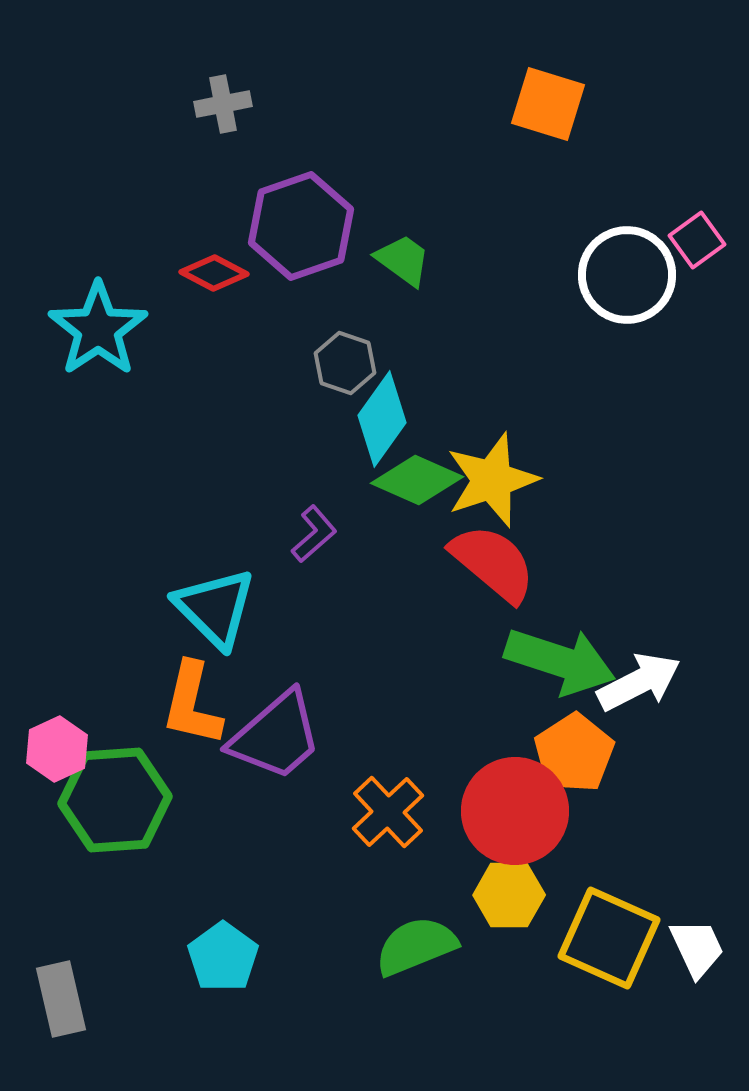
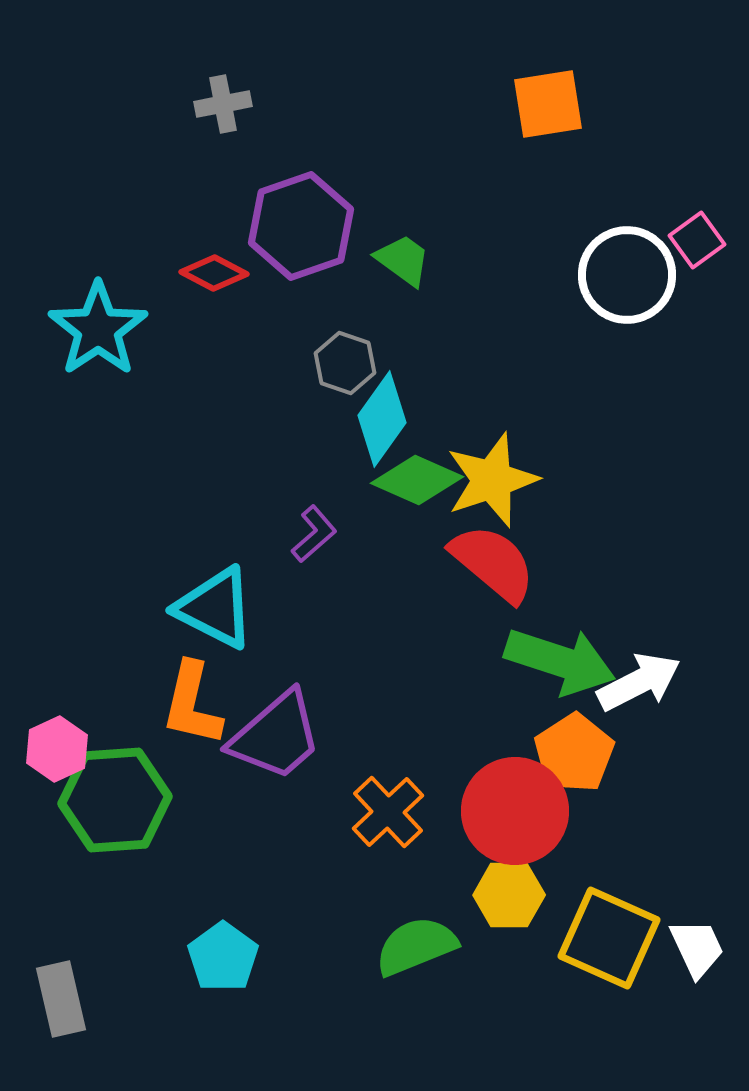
orange square: rotated 26 degrees counterclockwise
cyan triangle: rotated 18 degrees counterclockwise
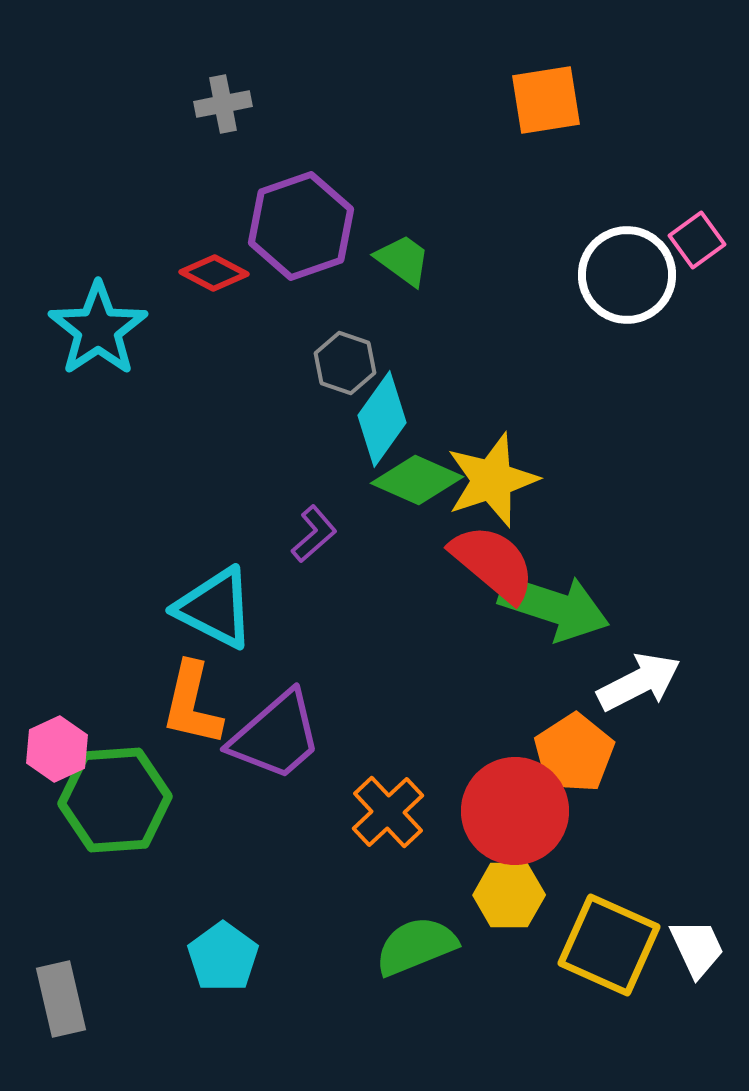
orange square: moved 2 px left, 4 px up
green arrow: moved 6 px left, 54 px up
yellow square: moved 7 px down
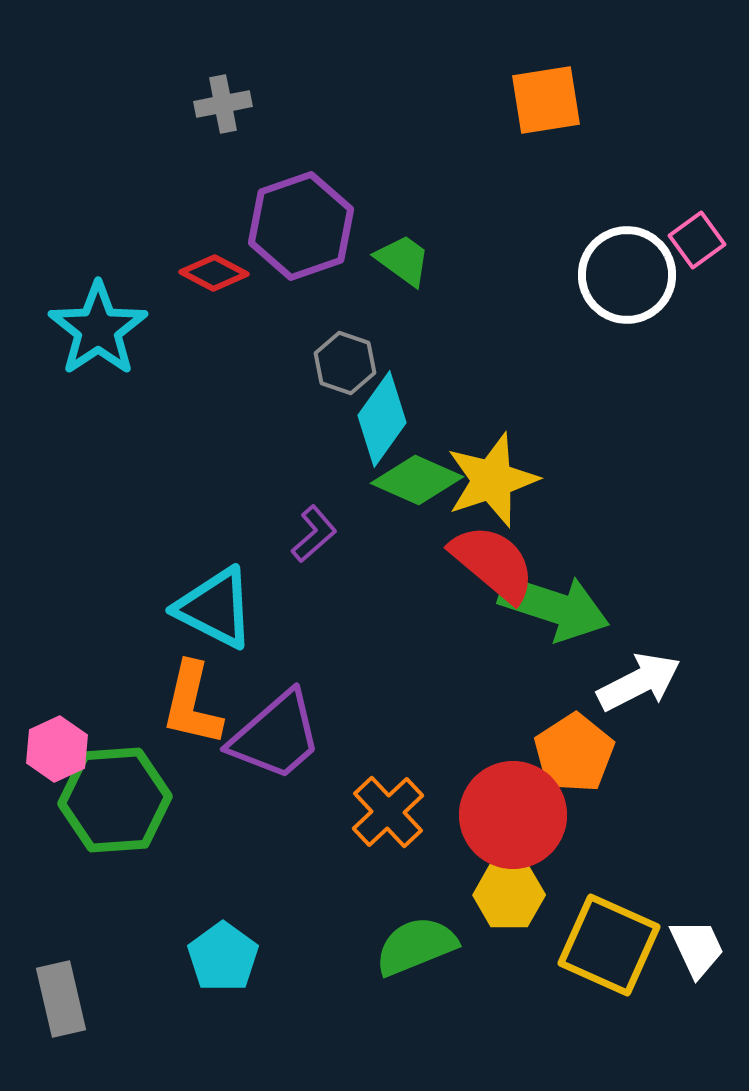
red circle: moved 2 px left, 4 px down
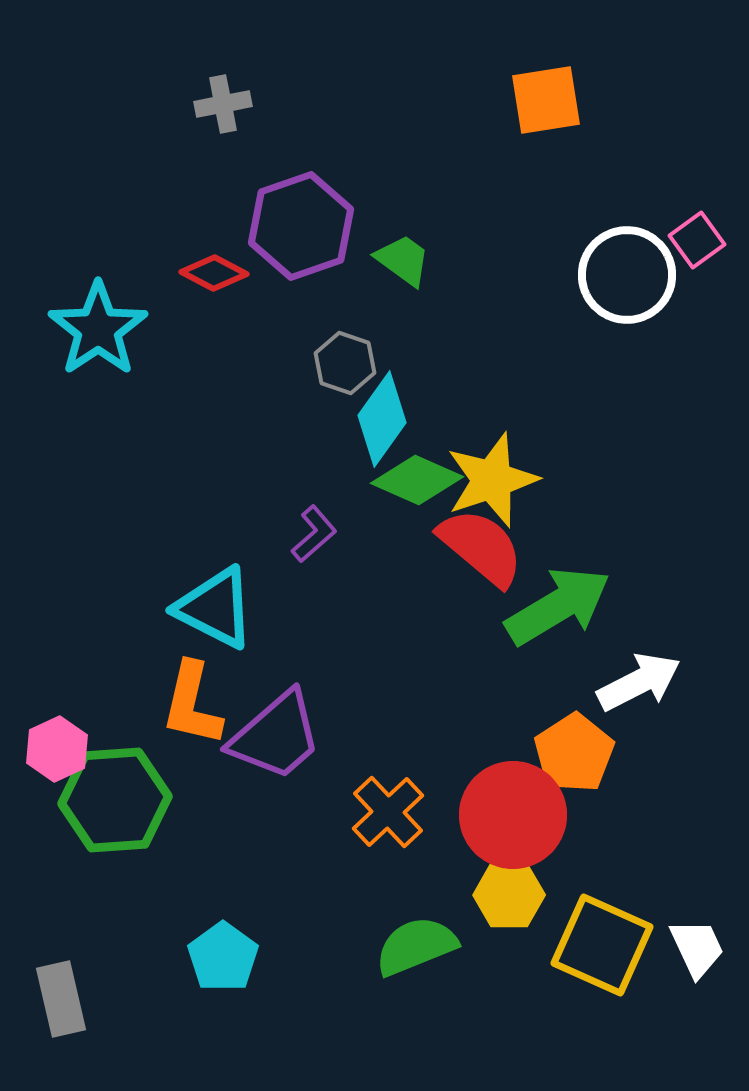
red semicircle: moved 12 px left, 16 px up
green arrow: moved 4 px right, 1 px up; rotated 49 degrees counterclockwise
yellow square: moved 7 px left
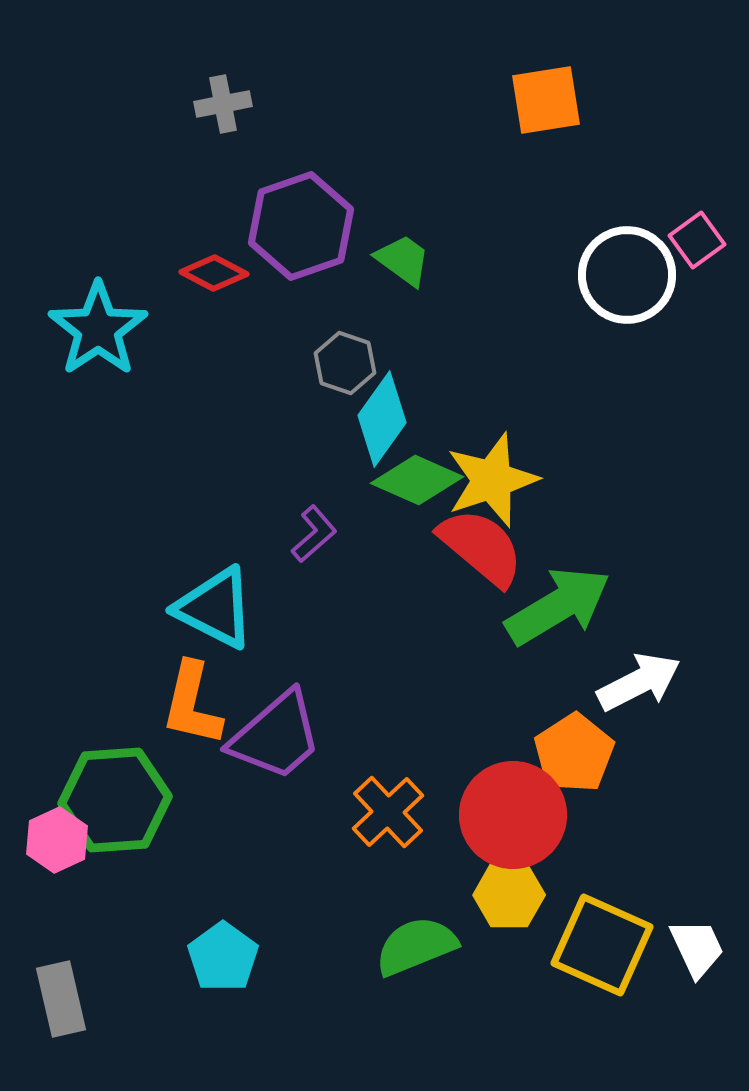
pink hexagon: moved 91 px down
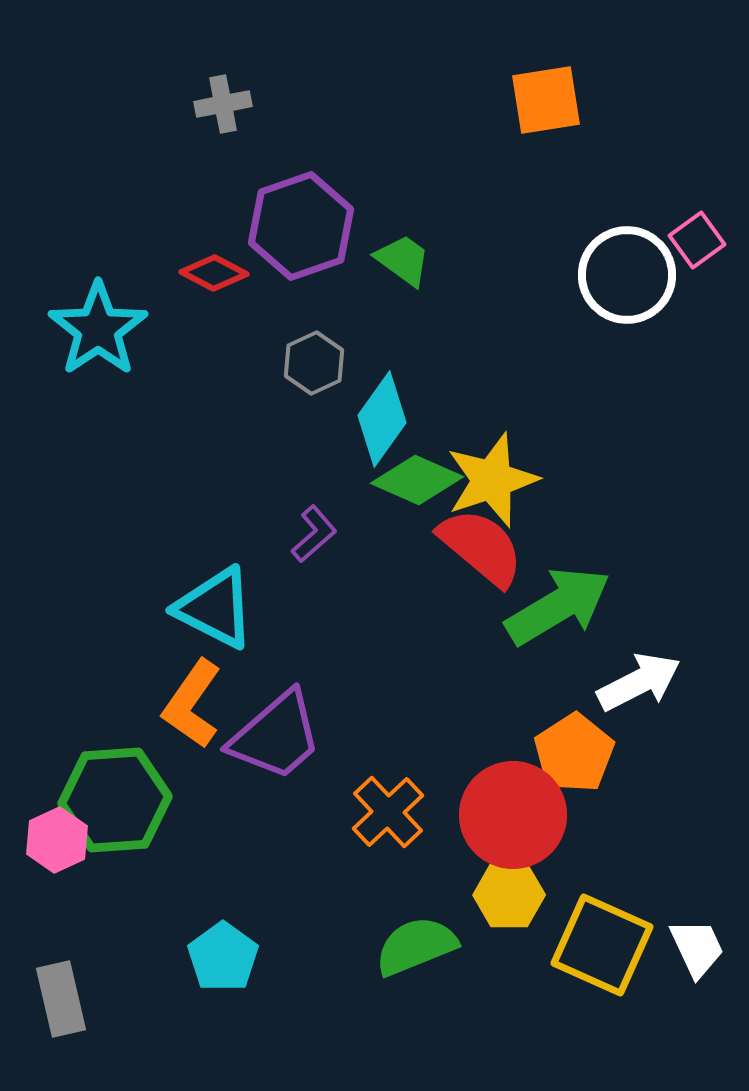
gray hexagon: moved 31 px left; rotated 16 degrees clockwise
orange L-shape: rotated 22 degrees clockwise
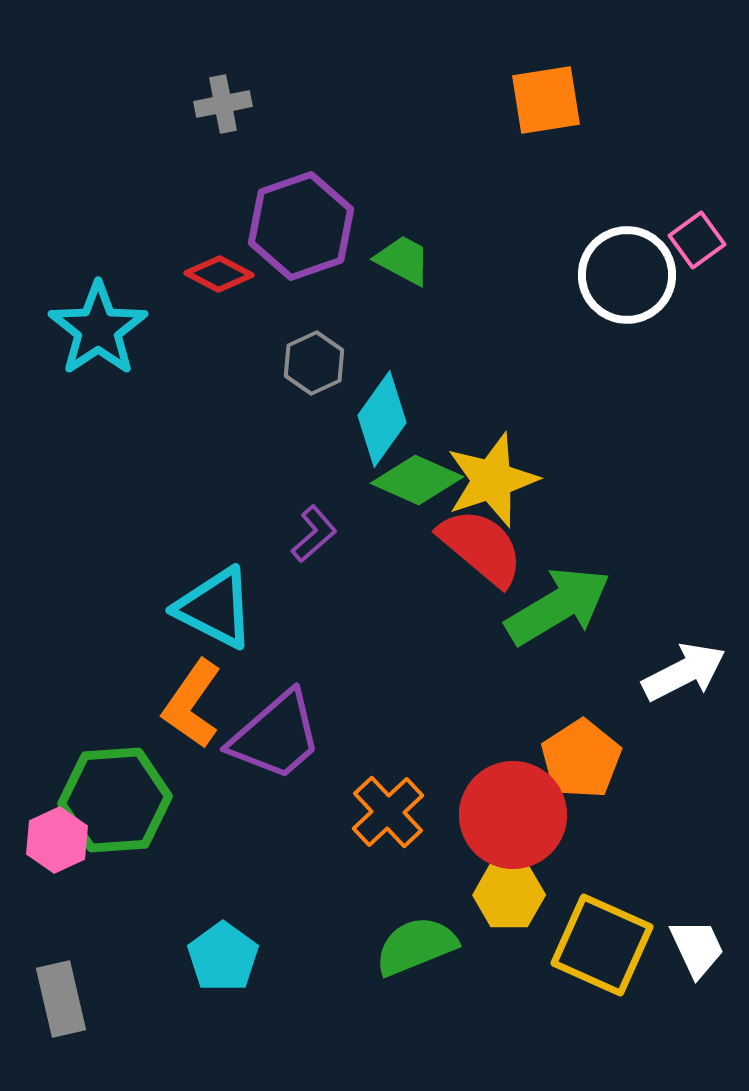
green trapezoid: rotated 8 degrees counterclockwise
red diamond: moved 5 px right, 1 px down
white arrow: moved 45 px right, 10 px up
orange pentagon: moved 7 px right, 6 px down
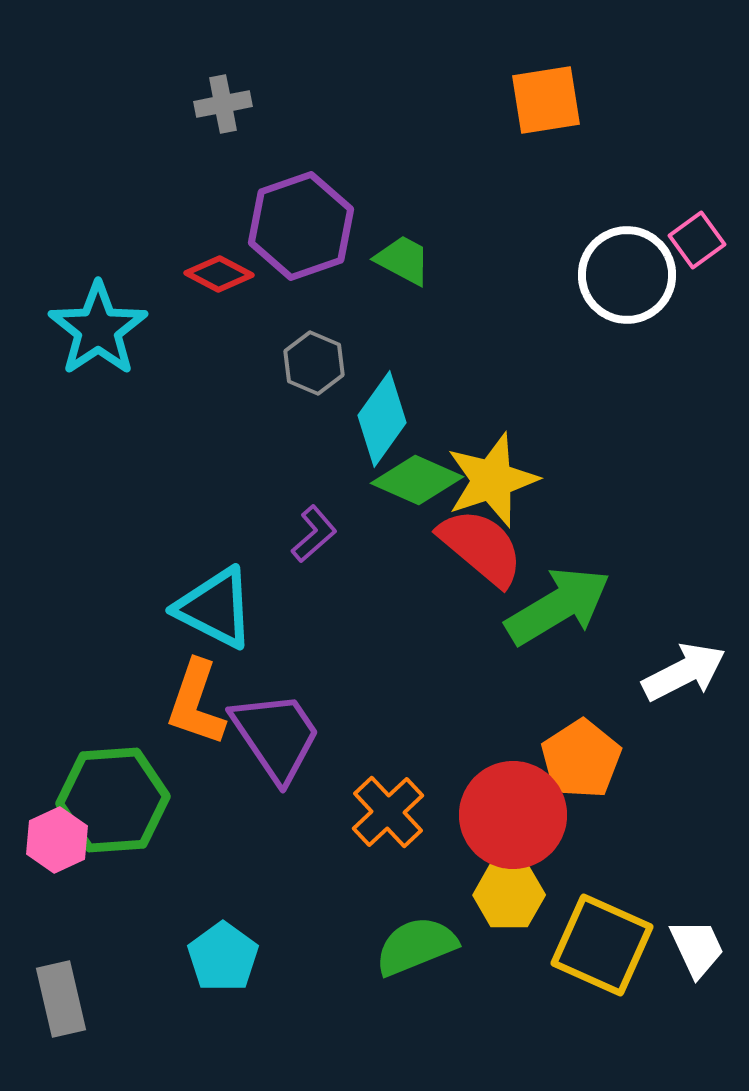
gray hexagon: rotated 12 degrees counterclockwise
orange L-shape: moved 4 px right, 1 px up; rotated 16 degrees counterclockwise
purple trapezoid: rotated 83 degrees counterclockwise
green hexagon: moved 2 px left
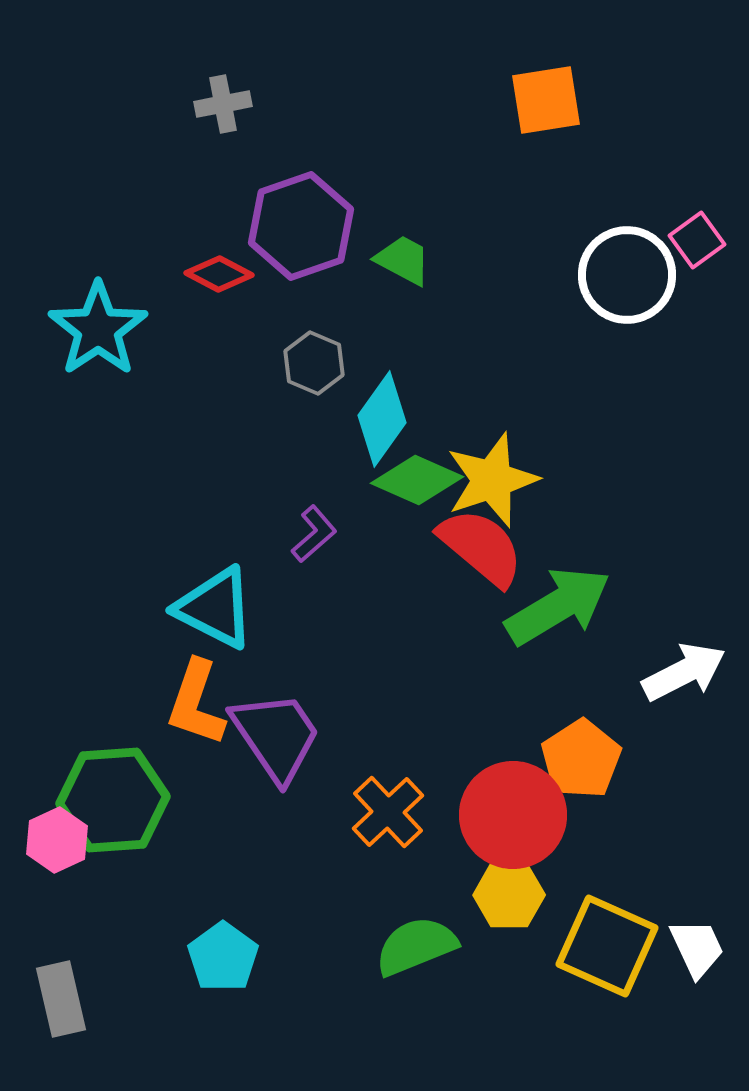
yellow square: moved 5 px right, 1 px down
